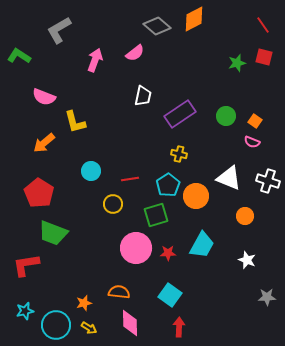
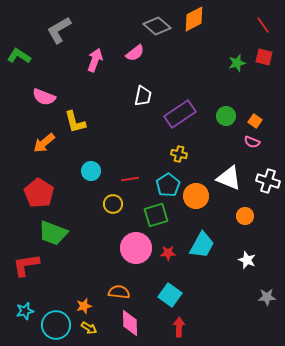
orange star at (84, 303): moved 3 px down
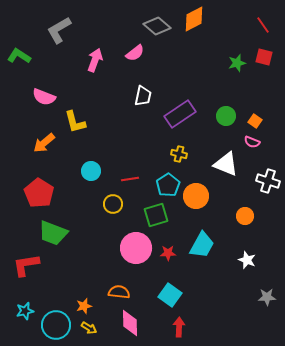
white triangle at (229, 178): moved 3 px left, 14 px up
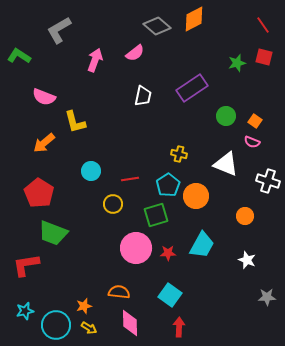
purple rectangle at (180, 114): moved 12 px right, 26 px up
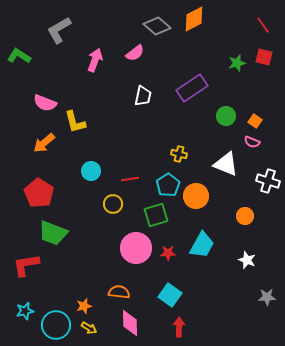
pink semicircle at (44, 97): moved 1 px right, 6 px down
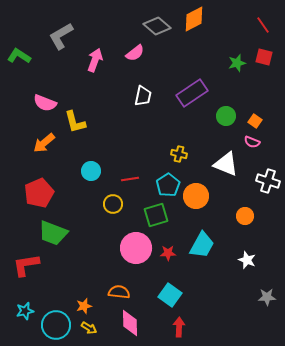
gray L-shape at (59, 30): moved 2 px right, 6 px down
purple rectangle at (192, 88): moved 5 px down
red pentagon at (39, 193): rotated 16 degrees clockwise
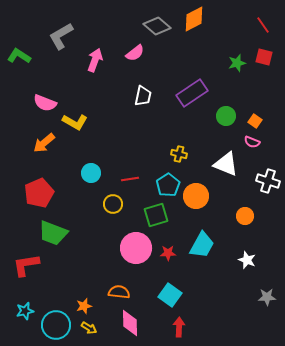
yellow L-shape at (75, 122): rotated 45 degrees counterclockwise
cyan circle at (91, 171): moved 2 px down
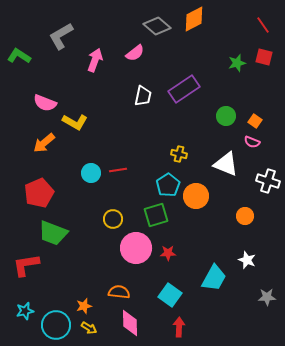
purple rectangle at (192, 93): moved 8 px left, 4 px up
red line at (130, 179): moved 12 px left, 9 px up
yellow circle at (113, 204): moved 15 px down
cyan trapezoid at (202, 245): moved 12 px right, 33 px down
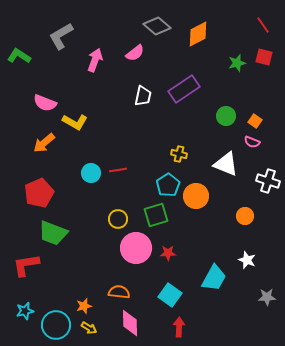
orange diamond at (194, 19): moved 4 px right, 15 px down
yellow circle at (113, 219): moved 5 px right
